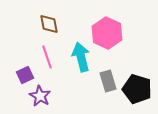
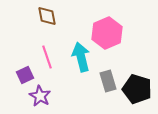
brown diamond: moved 2 px left, 8 px up
pink hexagon: rotated 12 degrees clockwise
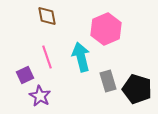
pink hexagon: moved 1 px left, 4 px up
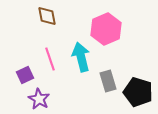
pink line: moved 3 px right, 2 px down
black pentagon: moved 1 px right, 3 px down
purple star: moved 1 px left, 3 px down
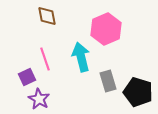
pink line: moved 5 px left
purple square: moved 2 px right, 2 px down
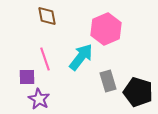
cyan arrow: rotated 52 degrees clockwise
purple square: rotated 24 degrees clockwise
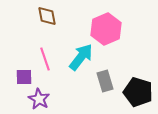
purple square: moved 3 px left
gray rectangle: moved 3 px left
